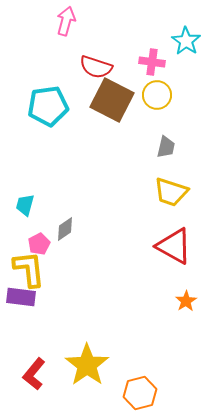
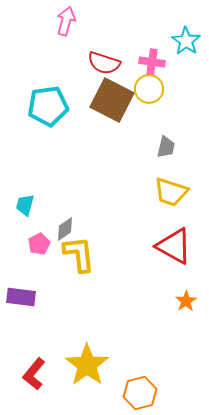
red semicircle: moved 8 px right, 4 px up
yellow circle: moved 8 px left, 6 px up
yellow L-shape: moved 50 px right, 15 px up
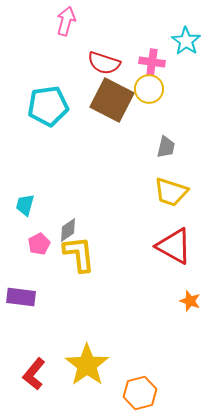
gray diamond: moved 3 px right, 1 px down
orange star: moved 4 px right; rotated 20 degrees counterclockwise
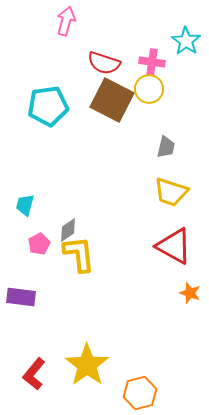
orange star: moved 8 px up
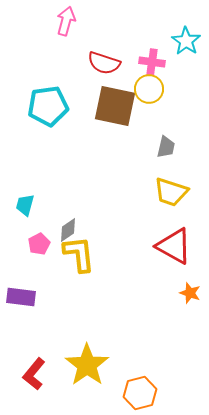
brown square: moved 3 px right, 6 px down; rotated 15 degrees counterclockwise
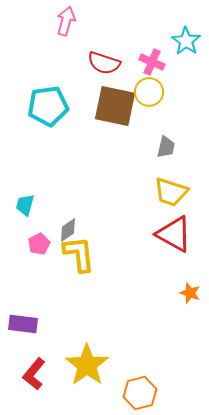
pink cross: rotated 15 degrees clockwise
yellow circle: moved 3 px down
red triangle: moved 12 px up
purple rectangle: moved 2 px right, 27 px down
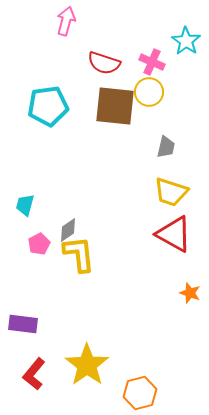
brown square: rotated 6 degrees counterclockwise
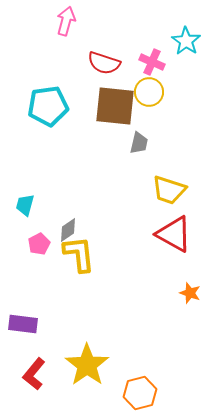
gray trapezoid: moved 27 px left, 4 px up
yellow trapezoid: moved 2 px left, 2 px up
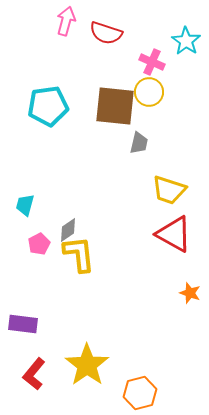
red semicircle: moved 2 px right, 30 px up
